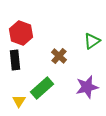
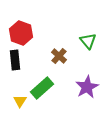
green triangle: moved 4 px left; rotated 36 degrees counterclockwise
purple star: rotated 15 degrees counterclockwise
yellow triangle: moved 1 px right
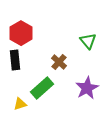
red hexagon: rotated 10 degrees clockwise
brown cross: moved 6 px down
purple star: moved 1 px down
yellow triangle: moved 3 px down; rotated 40 degrees clockwise
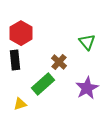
green triangle: moved 1 px left, 1 px down
green rectangle: moved 1 px right, 4 px up
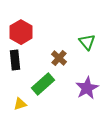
red hexagon: moved 1 px up
brown cross: moved 4 px up
